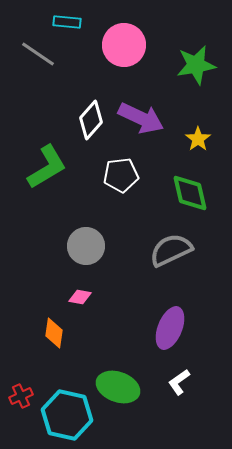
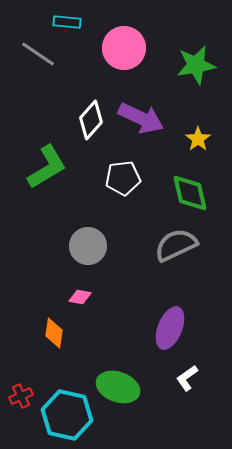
pink circle: moved 3 px down
white pentagon: moved 2 px right, 3 px down
gray circle: moved 2 px right
gray semicircle: moved 5 px right, 5 px up
white L-shape: moved 8 px right, 4 px up
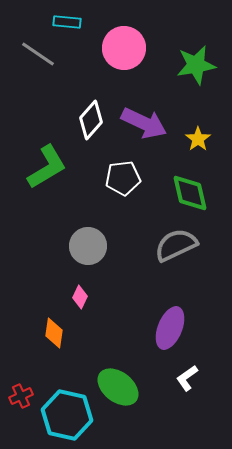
purple arrow: moved 3 px right, 5 px down
pink diamond: rotated 75 degrees counterclockwise
green ellipse: rotated 18 degrees clockwise
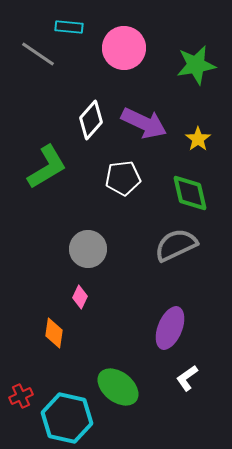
cyan rectangle: moved 2 px right, 5 px down
gray circle: moved 3 px down
cyan hexagon: moved 3 px down
